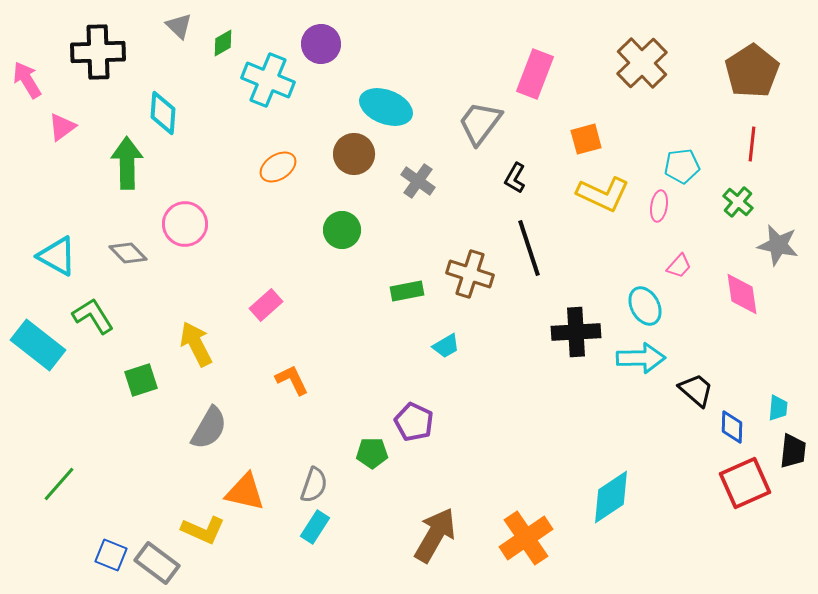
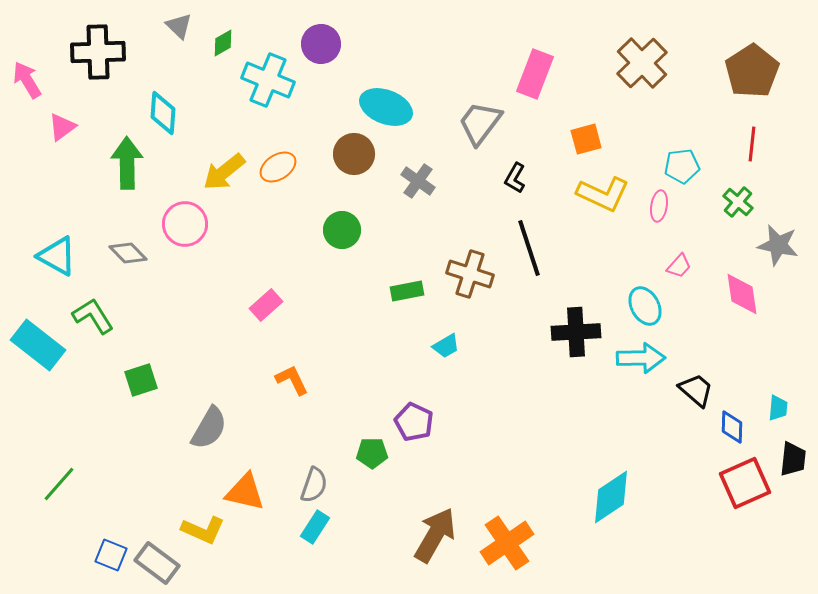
yellow arrow at (196, 344): moved 28 px right, 172 px up; rotated 102 degrees counterclockwise
black trapezoid at (793, 451): moved 8 px down
orange cross at (526, 538): moved 19 px left, 5 px down
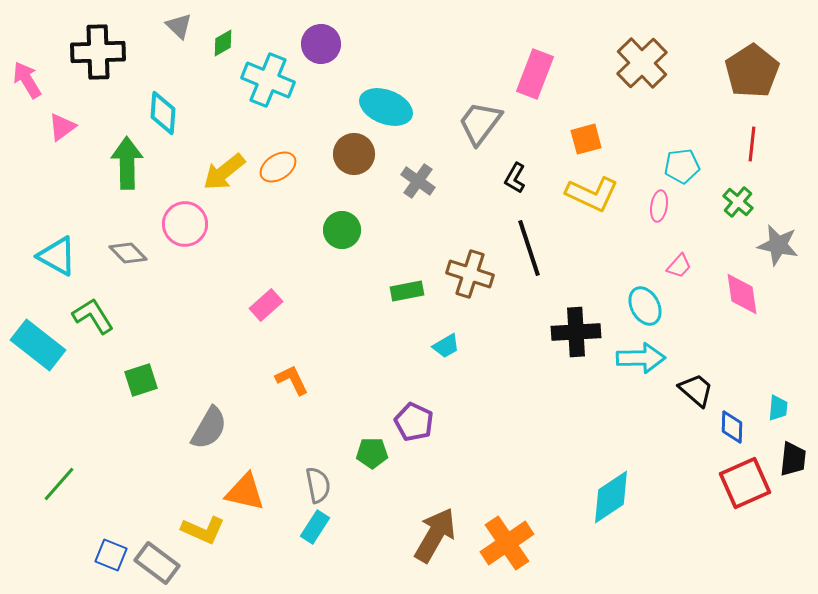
yellow L-shape at (603, 194): moved 11 px left
gray semicircle at (314, 485): moved 4 px right; rotated 30 degrees counterclockwise
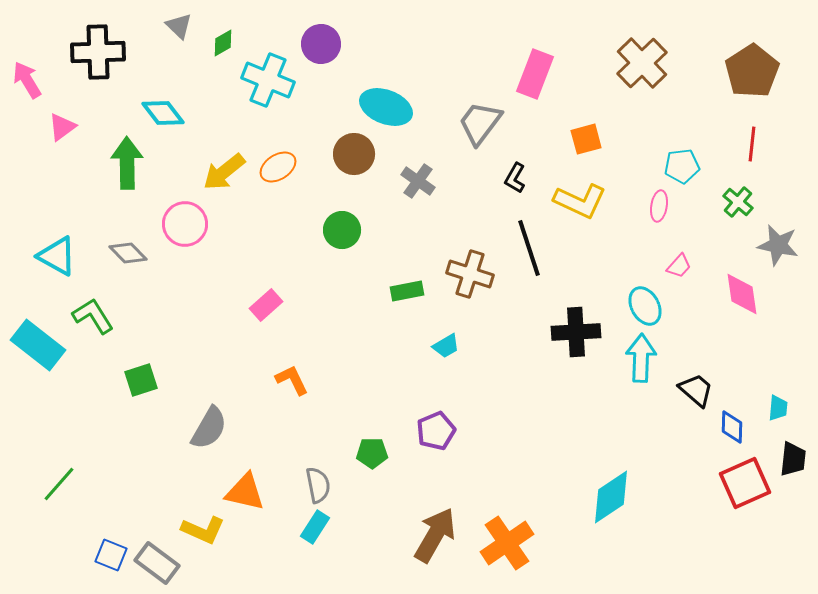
cyan diamond at (163, 113): rotated 42 degrees counterclockwise
yellow L-shape at (592, 194): moved 12 px left, 7 px down
cyan arrow at (641, 358): rotated 87 degrees counterclockwise
purple pentagon at (414, 422): moved 22 px right, 9 px down; rotated 24 degrees clockwise
